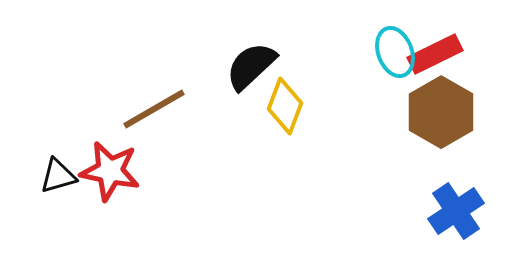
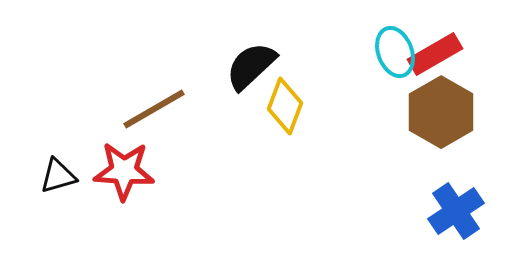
red rectangle: rotated 4 degrees counterclockwise
red star: moved 14 px right; rotated 8 degrees counterclockwise
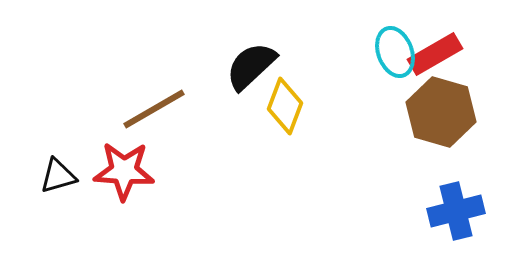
brown hexagon: rotated 14 degrees counterclockwise
blue cross: rotated 20 degrees clockwise
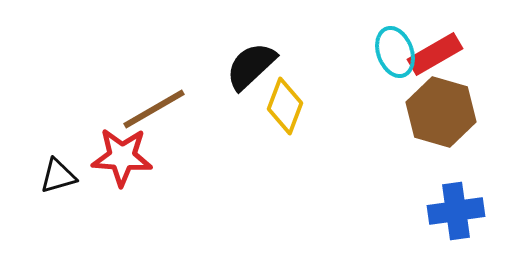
red star: moved 2 px left, 14 px up
blue cross: rotated 6 degrees clockwise
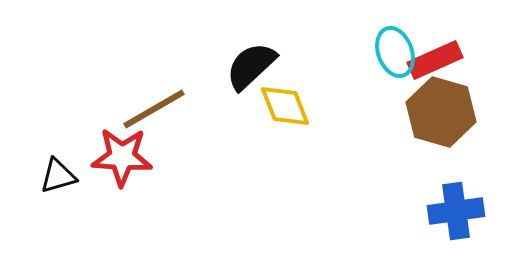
red rectangle: moved 6 px down; rotated 6 degrees clockwise
yellow diamond: rotated 42 degrees counterclockwise
